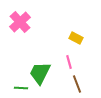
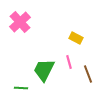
green trapezoid: moved 4 px right, 3 px up
brown line: moved 11 px right, 10 px up
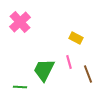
green line: moved 1 px left, 1 px up
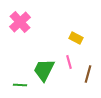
brown line: rotated 36 degrees clockwise
green line: moved 2 px up
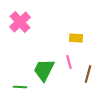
yellow rectangle: rotated 24 degrees counterclockwise
green line: moved 2 px down
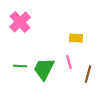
green trapezoid: moved 1 px up
green line: moved 21 px up
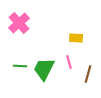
pink cross: moved 1 px left, 1 px down
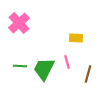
pink line: moved 2 px left
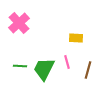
brown line: moved 4 px up
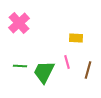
green trapezoid: moved 3 px down
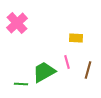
pink cross: moved 2 px left
green line: moved 1 px right, 18 px down
green trapezoid: rotated 35 degrees clockwise
